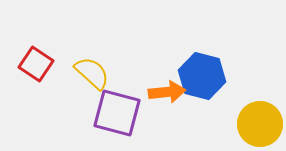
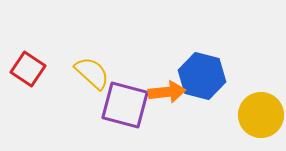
red square: moved 8 px left, 5 px down
purple square: moved 8 px right, 8 px up
yellow circle: moved 1 px right, 9 px up
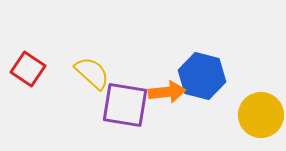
purple square: rotated 6 degrees counterclockwise
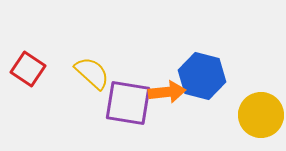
purple square: moved 3 px right, 2 px up
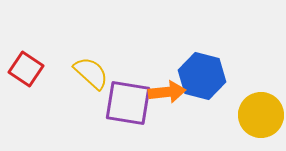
red square: moved 2 px left
yellow semicircle: moved 1 px left
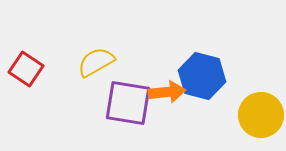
yellow semicircle: moved 5 px right, 11 px up; rotated 72 degrees counterclockwise
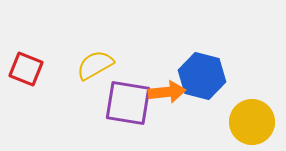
yellow semicircle: moved 1 px left, 3 px down
red square: rotated 12 degrees counterclockwise
yellow circle: moved 9 px left, 7 px down
